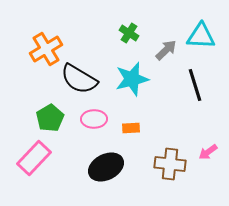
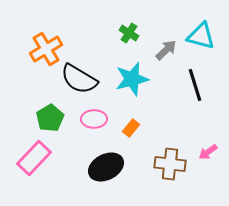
cyan triangle: rotated 12 degrees clockwise
orange rectangle: rotated 48 degrees counterclockwise
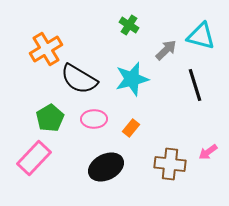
green cross: moved 8 px up
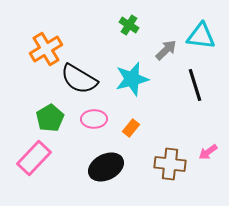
cyan triangle: rotated 8 degrees counterclockwise
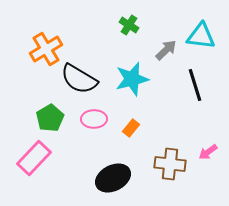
black ellipse: moved 7 px right, 11 px down
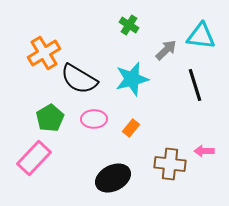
orange cross: moved 2 px left, 4 px down
pink arrow: moved 4 px left, 1 px up; rotated 36 degrees clockwise
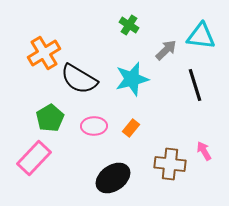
pink ellipse: moved 7 px down
pink arrow: rotated 60 degrees clockwise
black ellipse: rotated 8 degrees counterclockwise
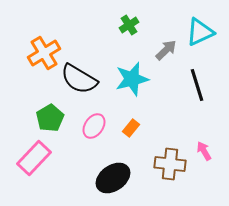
green cross: rotated 24 degrees clockwise
cyan triangle: moved 1 px left, 4 px up; rotated 32 degrees counterclockwise
black line: moved 2 px right
pink ellipse: rotated 55 degrees counterclockwise
